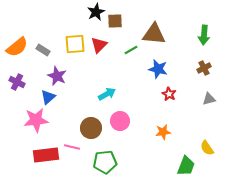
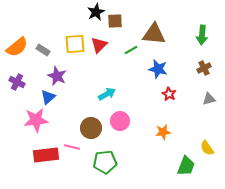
green arrow: moved 2 px left
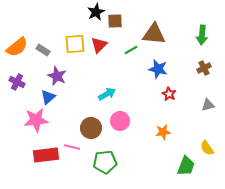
gray triangle: moved 1 px left, 6 px down
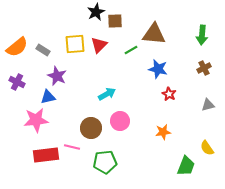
blue triangle: rotated 28 degrees clockwise
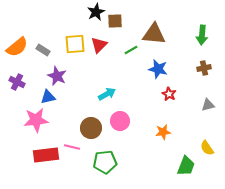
brown cross: rotated 16 degrees clockwise
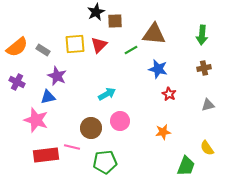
pink star: rotated 25 degrees clockwise
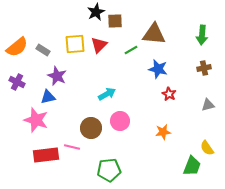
green pentagon: moved 4 px right, 8 px down
green trapezoid: moved 6 px right
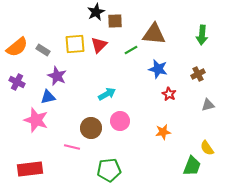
brown cross: moved 6 px left, 6 px down; rotated 16 degrees counterclockwise
red rectangle: moved 16 px left, 14 px down
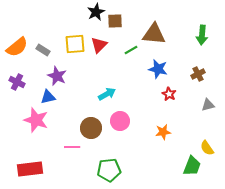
pink line: rotated 14 degrees counterclockwise
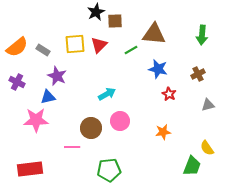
pink star: rotated 20 degrees counterclockwise
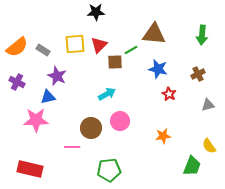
black star: rotated 24 degrees clockwise
brown square: moved 41 px down
orange star: moved 4 px down
yellow semicircle: moved 2 px right, 2 px up
red rectangle: rotated 20 degrees clockwise
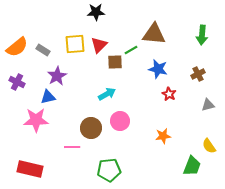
purple star: rotated 18 degrees clockwise
